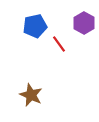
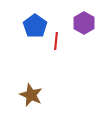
blue pentagon: rotated 25 degrees counterclockwise
red line: moved 3 px left, 3 px up; rotated 42 degrees clockwise
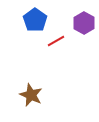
blue pentagon: moved 6 px up
red line: rotated 54 degrees clockwise
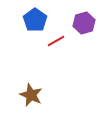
purple hexagon: rotated 15 degrees clockwise
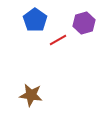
red line: moved 2 px right, 1 px up
brown star: rotated 15 degrees counterclockwise
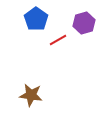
blue pentagon: moved 1 px right, 1 px up
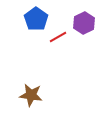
purple hexagon: rotated 10 degrees counterclockwise
red line: moved 3 px up
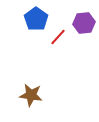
purple hexagon: rotated 20 degrees clockwise
red line: rotated 18 degrees counterclockwise
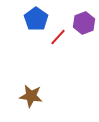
purple hexagon: rotated 15 degrees counterclockwise
brown star: moved 1 px down
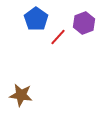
brown star: moved 10 px left, 1 px up
